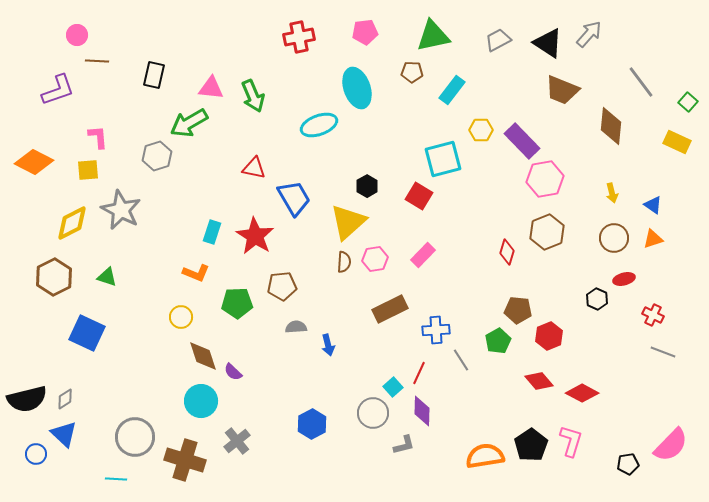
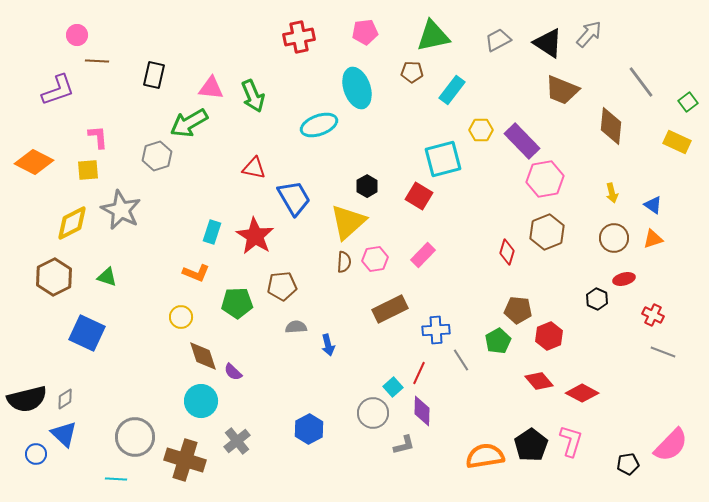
green square at (688, 102): rotated 12 degrees clockwise
blue hexagon at (312, 424): moved 3 px left, 5 px down
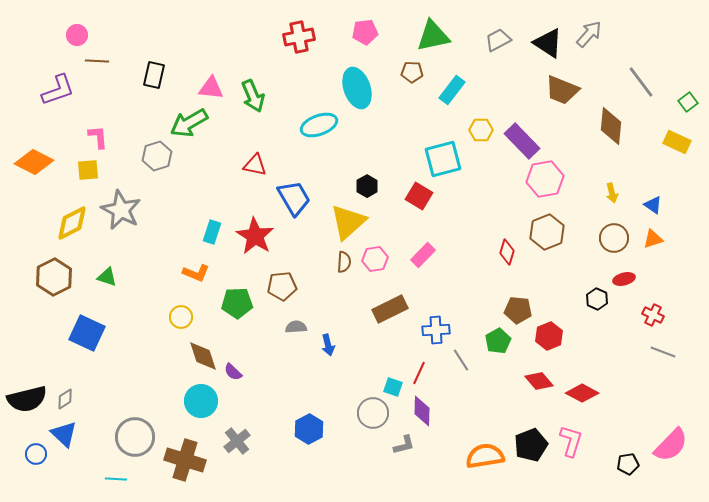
red triangle at (254, 168): moved 1 px right, 3 px up
cyan square at (393, 387): rotated 30 degrees counterclockwise
black pentagon at (531, 445): rotated 12 degrees clockwise
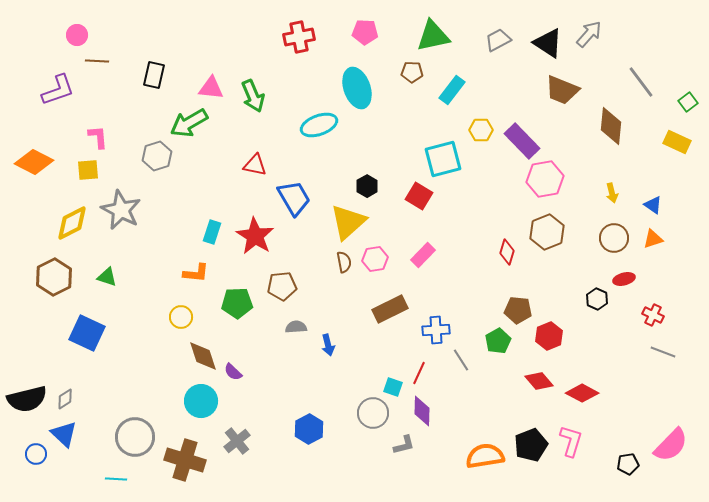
pink pentagon at (365, 32): rotated 10 degrees clockwise
brown semicircle at (344, 262): rotated 15 degrees counterclockwise
orange L-shape at (196, 273): rotated 16 degrees counterclockwise
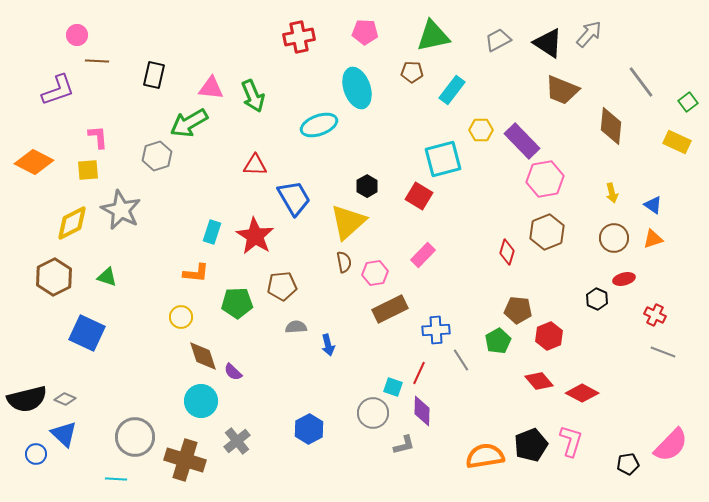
red triangle at (255, 165): rotated 10 degrees counterclockwise
pink hexagon at (375, 259): moved 14 px down
red cross at (653, 315): moved 2 px right
gray diamond at (65, 399): rotated 55 degrees clockwise
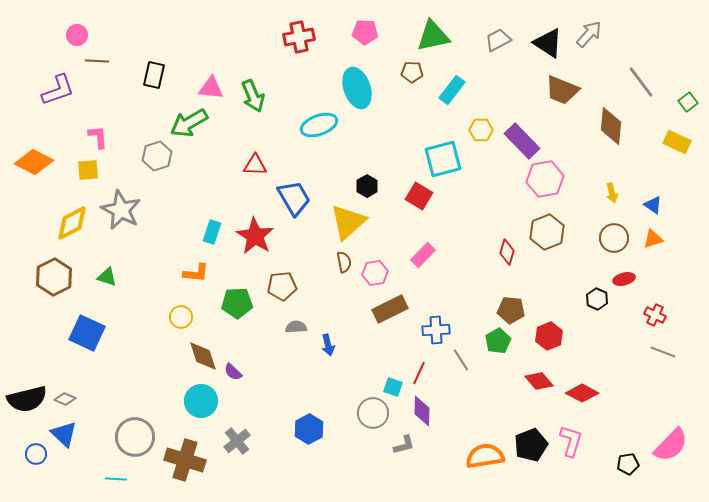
brown pentagon at (518, 310): moved 7 px left
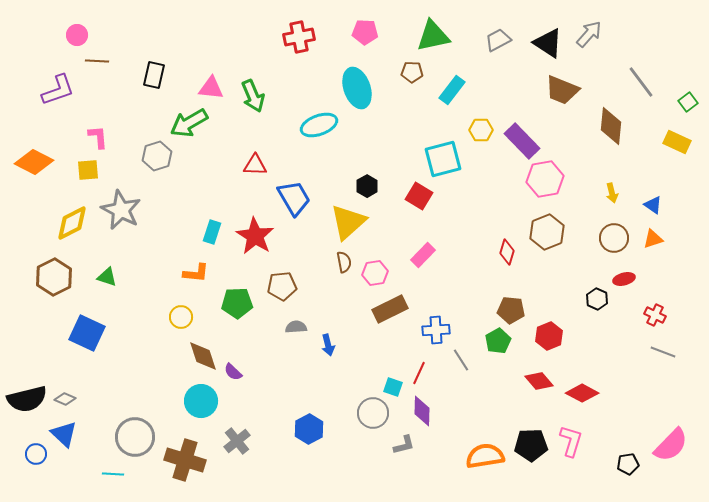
black pentagon at (531, 445): rotated 20 degrees clockwise
cyan line at (116, 479): moved 3 px left, 5 px up
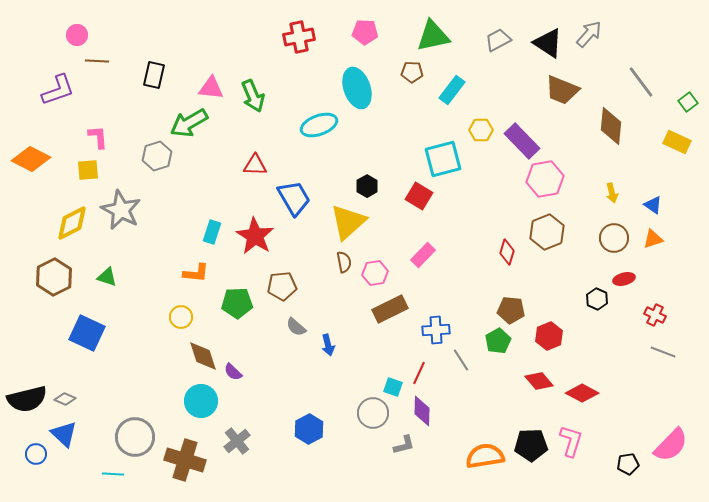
orange diamond at (34, 162): moved 3 px left, 3 px up
gray semicircle at (296, 327): rotated 135 degrees counterclockwise
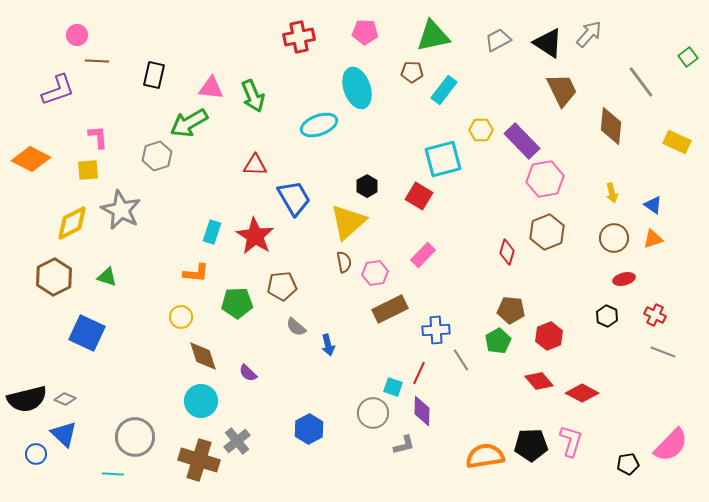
cyan rectangle at (452, 90): moved 8 px left
brown trapezoid at (562, 90): rotated 138 degrees counterclockwise
green square at (688, 102): moved 45 px up
black hexagon at (597, 299): moved 10 px right, 17 px down
purple semicircle at (233, 372): moved 15 px right, 1 px down
brown cross at (185, 460): moved 14 px right
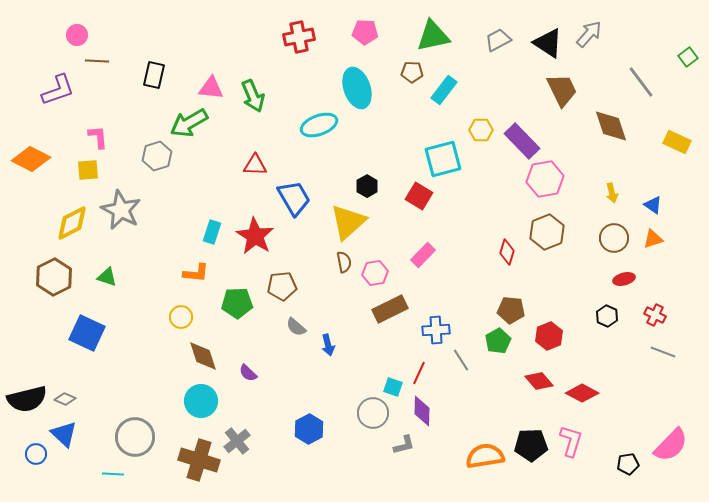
brown diamond at (611, 126): rotated 24 degrees counterclockwise
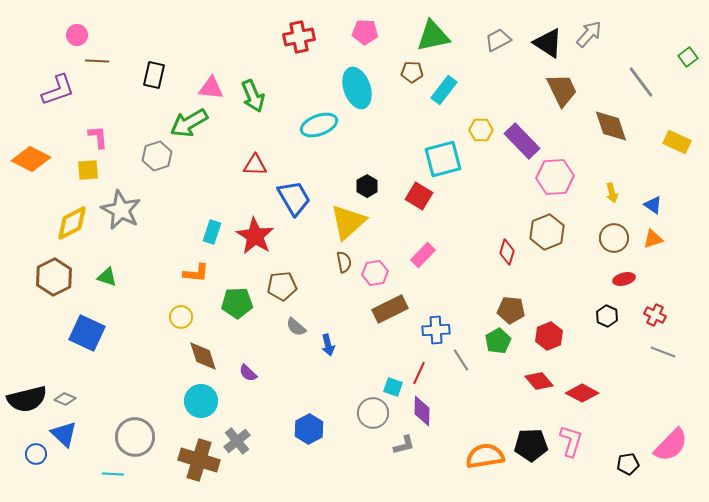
pink hexagon at (545, 179): moved 10 px right, 2 px up; rotated 6 degrees clockwise
